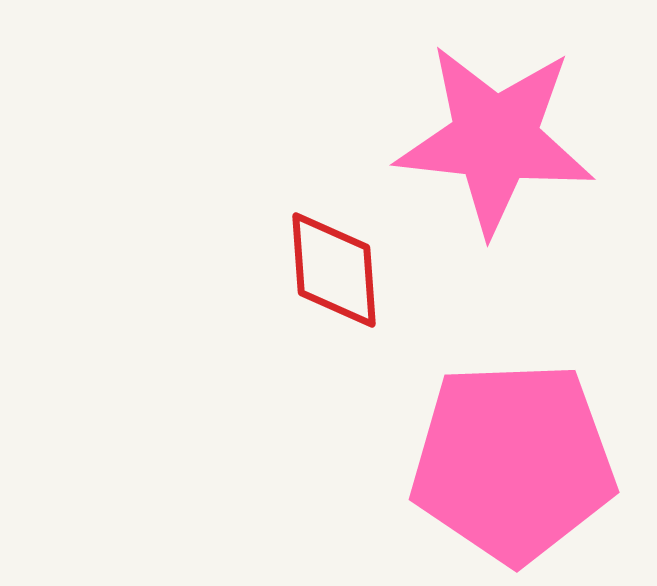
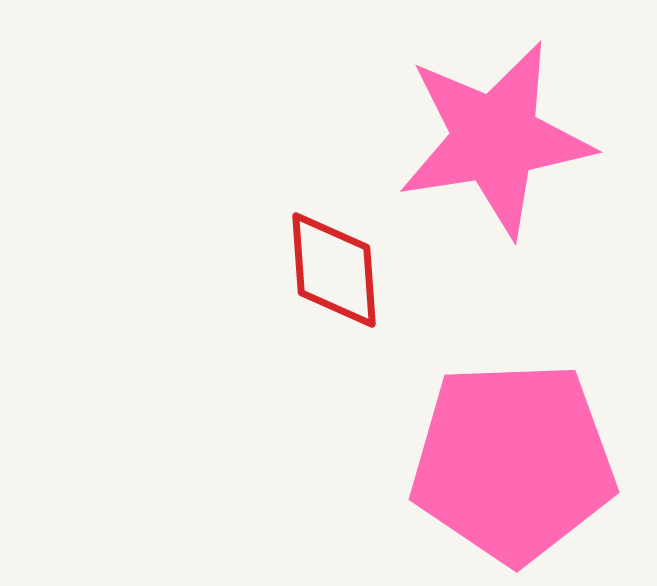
pink star: rotated 15 degrees counterclockwise
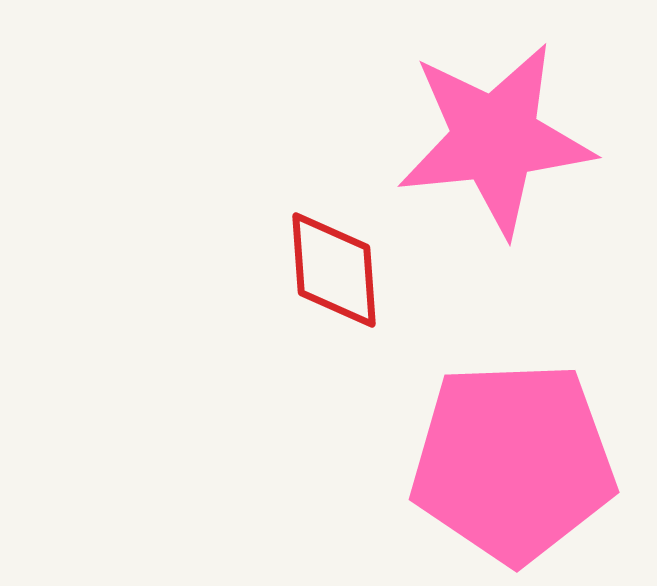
pink star: rotated 3 degrees clockwise
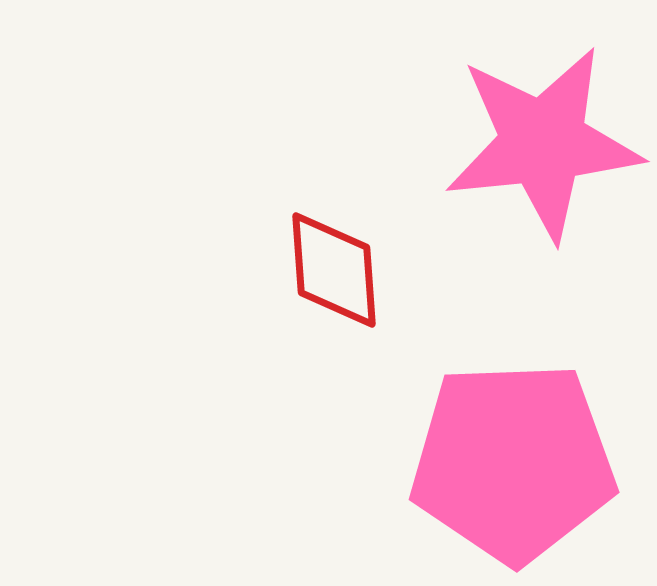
pink star: moved 48 px right, 4 px down
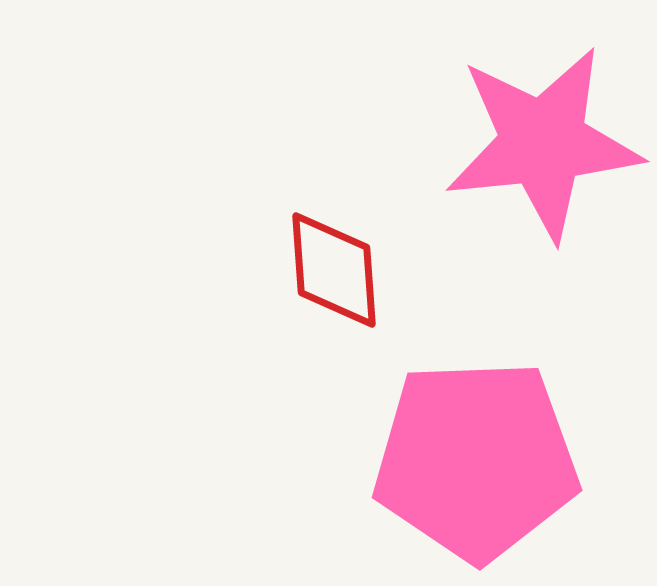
pink pentagon: moved 37 px left, 2 px up
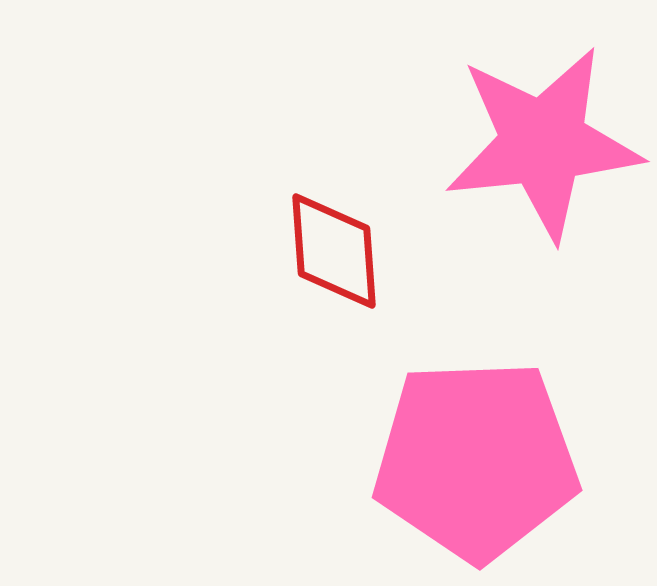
red diamond: moved 19 px up
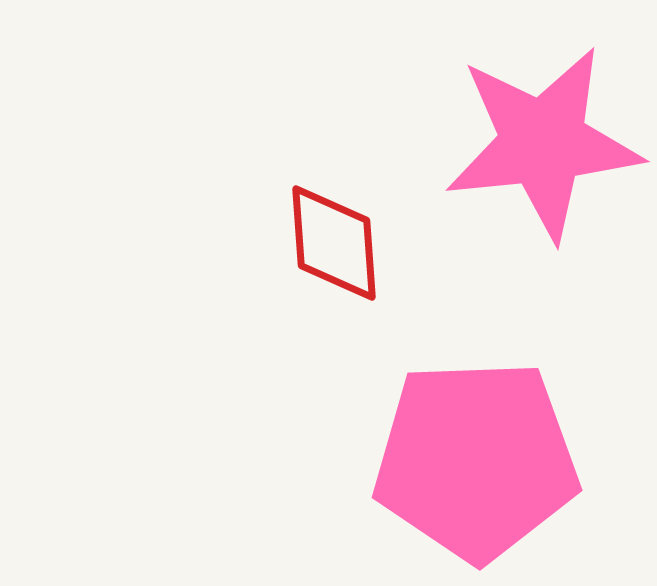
red diamond: moved 8 px up
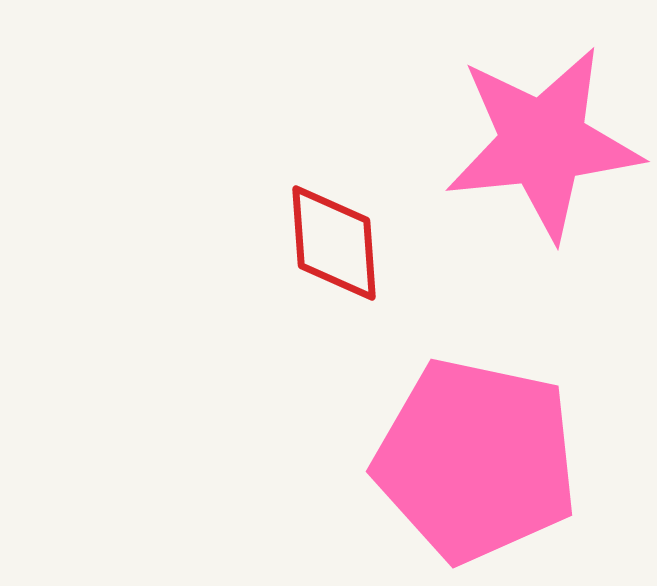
pink pentagon: rotated 14 degrees clockwise
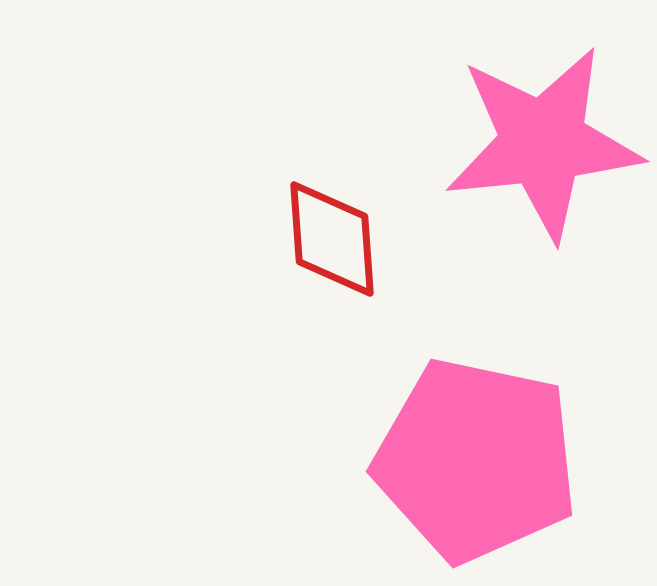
red diamond: moved 2 px left, 4 px up
